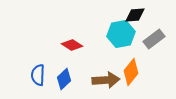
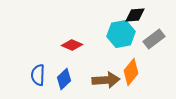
red diamond: rotated 10 degrees counterclockwise
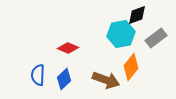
black diamond: moved 2 px right; rotated 15 degrees counterclockwise
gray rectangle: moved 2 px right, 1 px up
red diamond: moved 4 px left, 3 px down
orange diamond: moved 5 px up
brown arrow: rotated 24 degrees clockwise
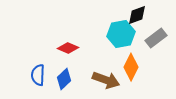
orange diamond: rotated 12 degrees counterclockwise
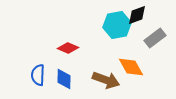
cyan hexagon: moved 4 px left, 9 px up
gray rectangle: moved 1 px left
orange diamond: rotated 56 degrees counterclockwise
blue diamond: rotated 45 degrees counterclockwise
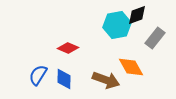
gray rectangle: rotated 15 degrees counterclockwise
blue semicircle: rotated 30 degrees clockwise
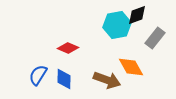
brown arrow: moved 1 px right
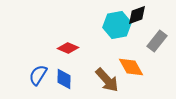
gray rectangle: moved 2 px right, 3 px down
brown arrow: rotated 28 degrees clockwise
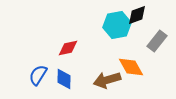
red diamond: rotated 35 degrees counterclockwise
brown arrow: rotated 116 degrees clockwise
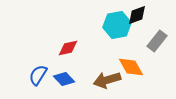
blue diamond: rotated 45 degrees counterclockwise
